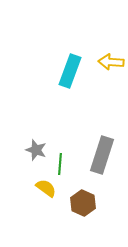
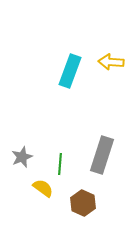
gray star: moved 14 px left, 7 px down; rotated 30 degrees clockwise
yellow semicircle: moved 3 px left
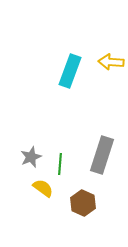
gray star: moved 9 px right
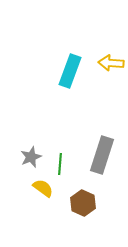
yellow arrow: moved 1 px down
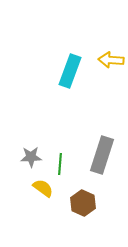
yellow arrow: moved 3 px up
gray star: rotated 20 degrees clockwise
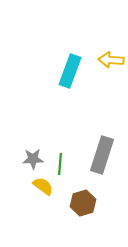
gray star: moved 2 px right, 2 px down
yellow semicircle: moved 2 px up
brown hexagon: rotated 20 degrees clockwise
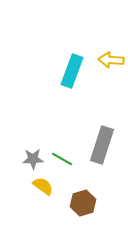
cyan rectangle: moved 2 px right
gray rectangle: moved 10 px up
green line: moved 2 px right, 5 px up; rotated 65 degrees counterclockwise
